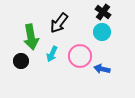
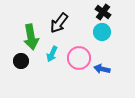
pink circle: moved 1 px left, 2 px down
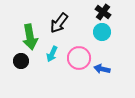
green arrow: moved 1 px left
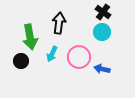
black arrow: rotated 150 degrees clockwise
pink circle: moved 1 px up
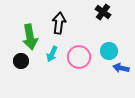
cyan circle: moved 7 px right, 19 px down
blue arrow: moved 19 px right, 1 px up
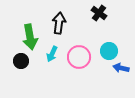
black cross: moved 4 px left, 1 px down
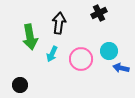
black cross: rotated 28 degrees clockwise
pink circle: moved 2 px right, 2 px down
black circle: moved 1 px left, 24 px down
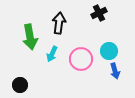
blue arrow: moved 6 px left, 3 px down; rotated 119 degrees counterclockwise
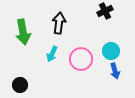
black cross: moved 6 px right, 2 px up
green arrow: moved 7 px left, 5 px up
cyan circle: moved 2 px right
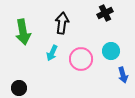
black cross: moved 2 px down
black arrow: moved 3 px right
cyan arrow: moved 1 px up
blue arrow: moved 8 px right, 4 px down
black circle: moved 1 px left, 3 px down
